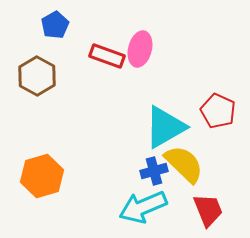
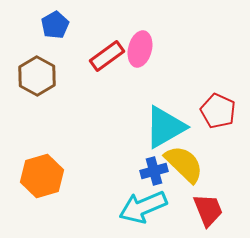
red rectangle: rotated 56 degrees counterclockwise
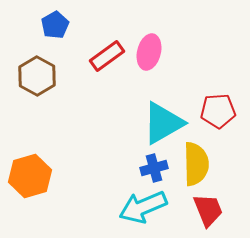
pink ellipse: moved 9 px right, 3 px down
red pentagon: rotated 28 degrees counterclockwise
cyan triangle: moved 2 px left, 4 px up
yellow semicircle: moved 12 px right; rotated 45 degrees clockwise
blue cross: moved 3 px up
orange hexagon: moved 12 px left
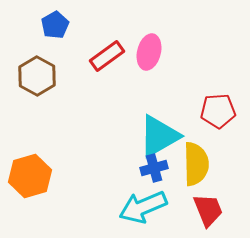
cyan triangle: moved 4 px left, 13 px down
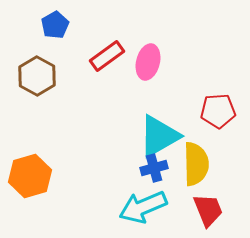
pink ellipse: moved 1 px left, 10 px down
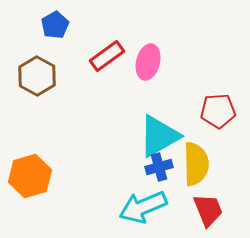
blue cross: moved 5 px right, 1 px up
